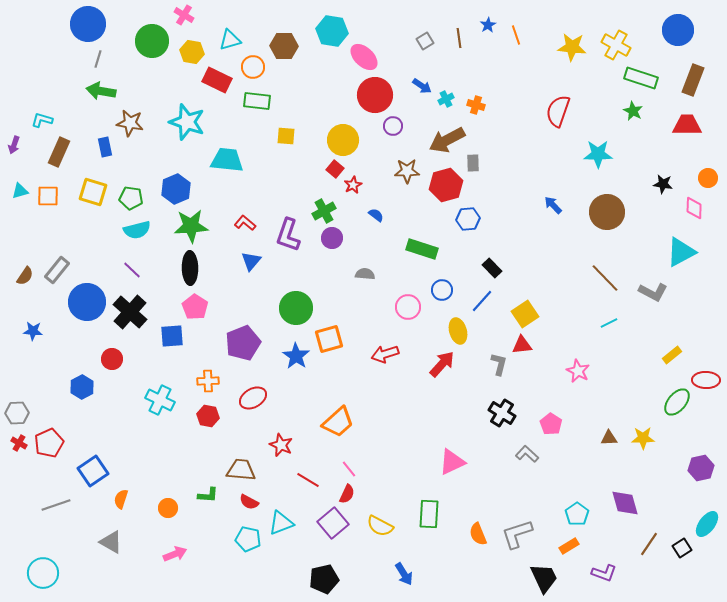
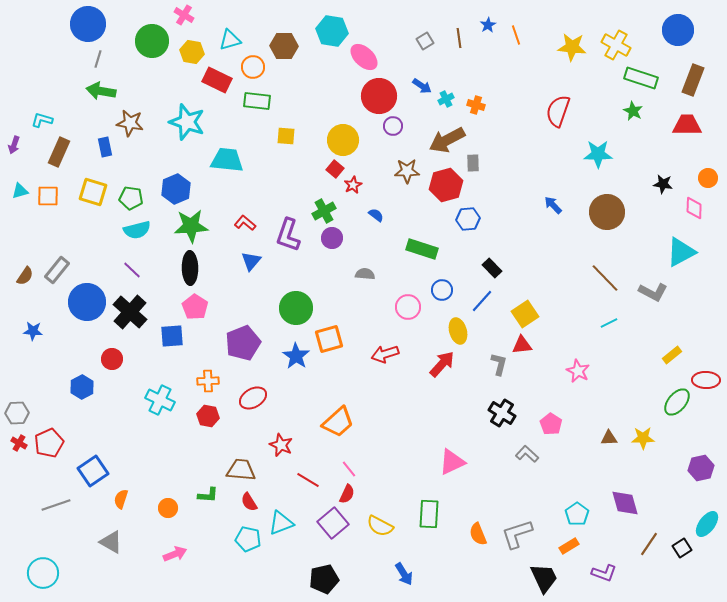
red circle at (375, 95): moved 4 px right, 1 px down
red semicircle at (249, 502): rotated 30 degrees clockwise
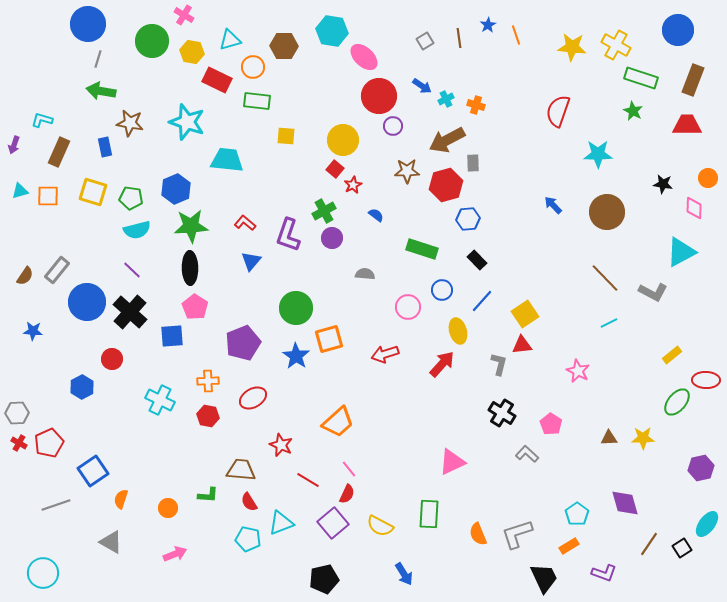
black rectangle at (492, 268): moved 15 px left, 8 px up
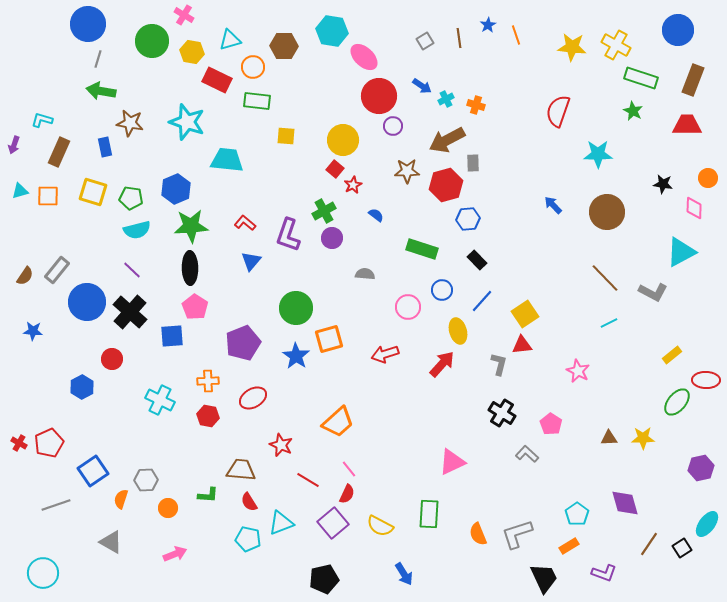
gray hexagon at (17, 413): moved 129 px right, 67 px down
